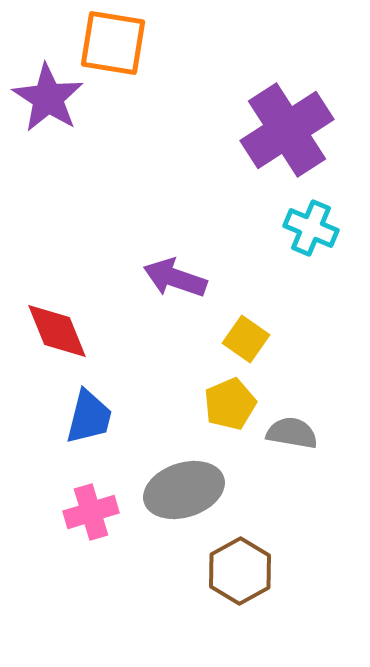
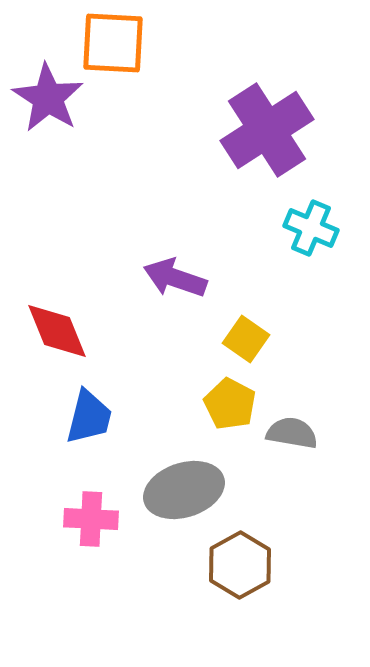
orange square: rotated 6 degrees counterclockwise
purple cross: moved 20 px left
yellow pentagon: rotated 21 degrees counterclockwise
pink cross: moved 7 px down; rotated 20 degrees clockwise
brown hexagon: moved 6 px up
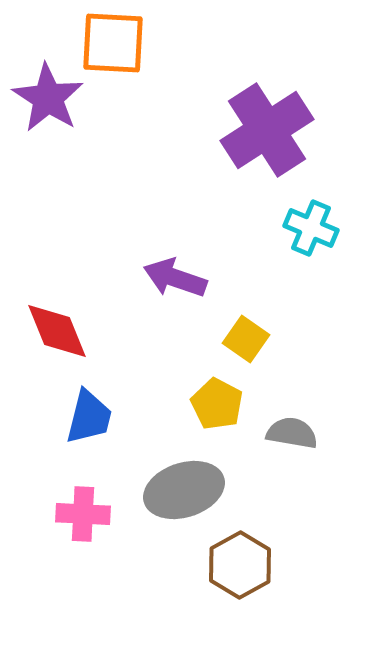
yellow pentagon: moved 13 px left
pink cross: moved 8 px left, 5 px up
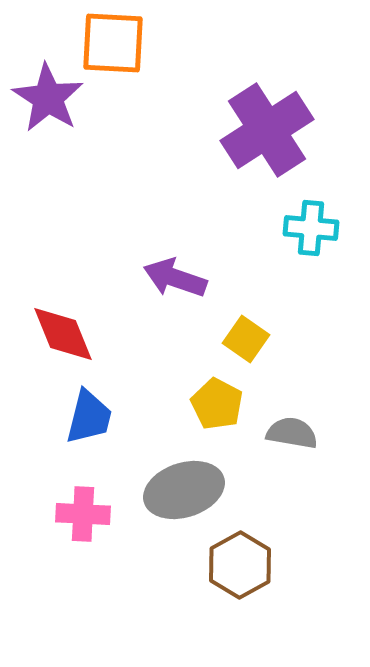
cyan cross: rotated 18 degrees counterclockwise
red diamond: moved 6 px right, 3 px down
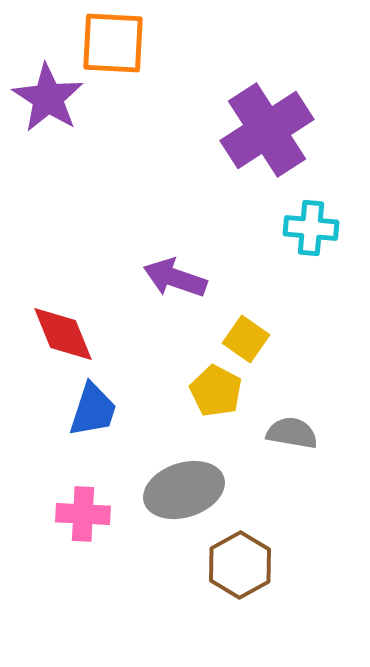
yellow pentagon: moved 1 px left, 13 px up
blue trapezoid: moved 4 px right, 7 px up; rotated 4 degrees clockwise
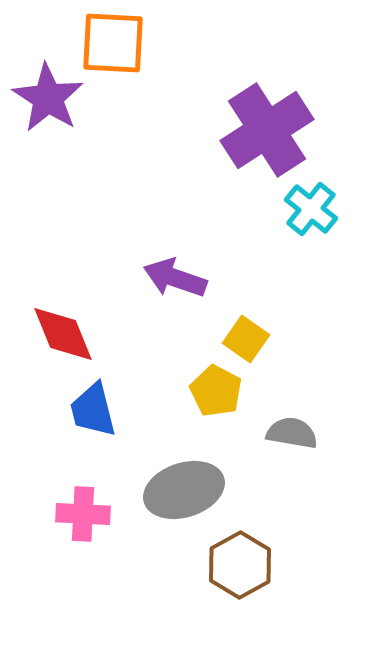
cyan cross: moved 19 px up; rotated 34 degrees clockwise
blue trapezoid: rotated 148 degrees clockwise
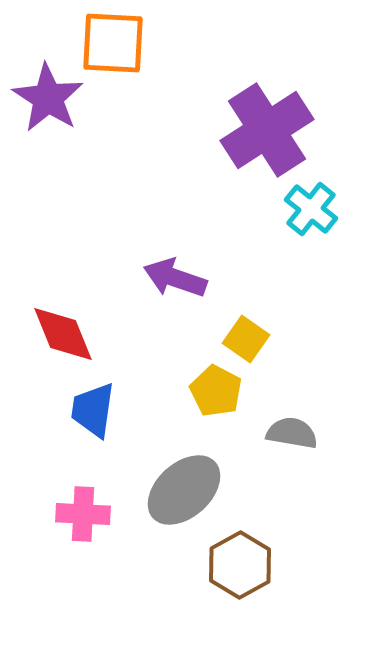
blue trapezoid: rotated 22 degrees clockwise
gray ellipse: rotated 24 degrees counterclockwise
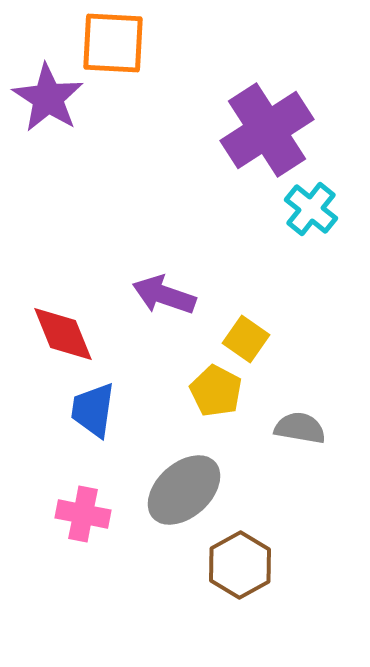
purple arrow: moved 11 px left, 17 px down
gray semicircle: moved 8 px right, 5 px up
pink cross: rotated 8 degrees clockwise
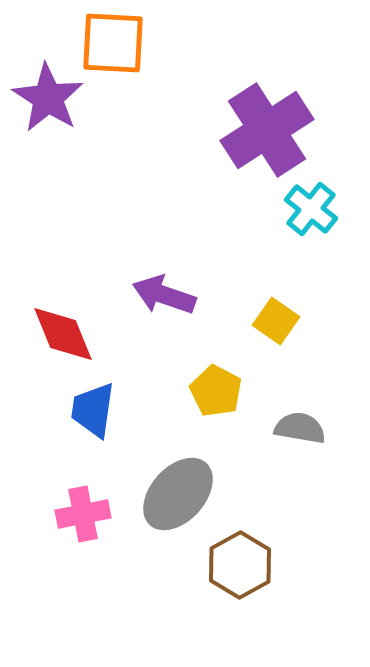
yellow square: moved 30 px right, 18 px up
gray ellipse: moved 6 px left, 4 px down; rotated 6 degrees counterclockwise
pink cross: rotated 22 degrees counterclockwise
